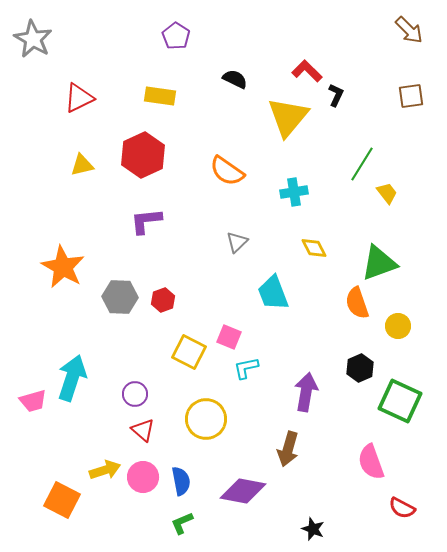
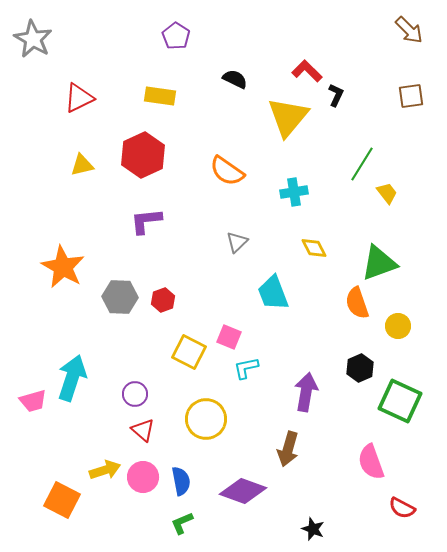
purple diamond at (243, 491): rotated 9 degrees clockwise
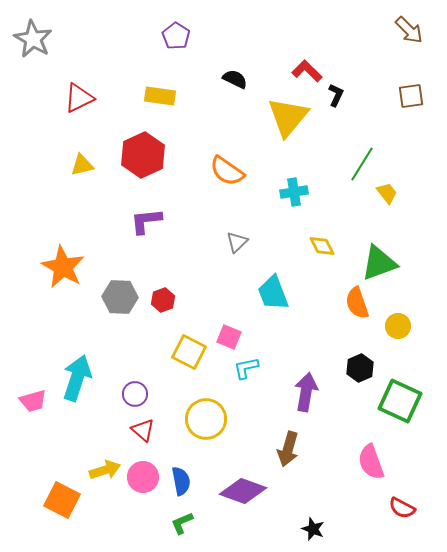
yellow diamond at (314, 248): moved 8 px right, 2 px up
cyan arrow at (72, 378): moved 5 px right
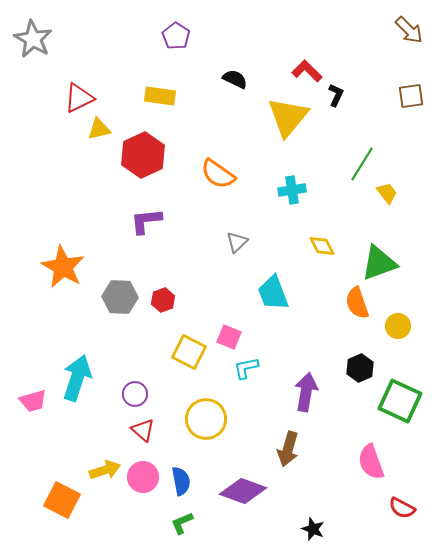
yellow triangle at (82, 165): moved 17 px right, 36 px up
orange semicircle at (227, 171): moved 9 px left, 3 px down
cyan cross at (294, 192): moved 2 px left, 2 px up
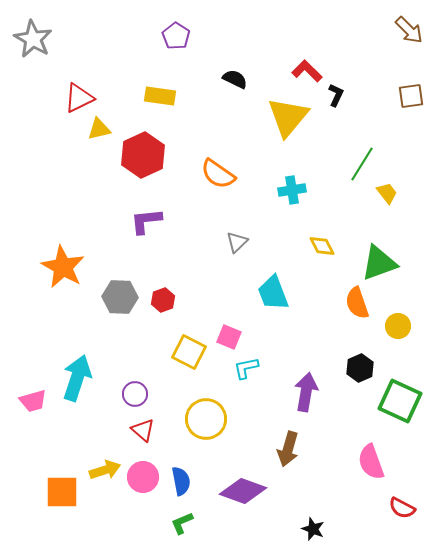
orange square at (62, 500): moved 8 px up; rotated 27 degrees counterclockwise
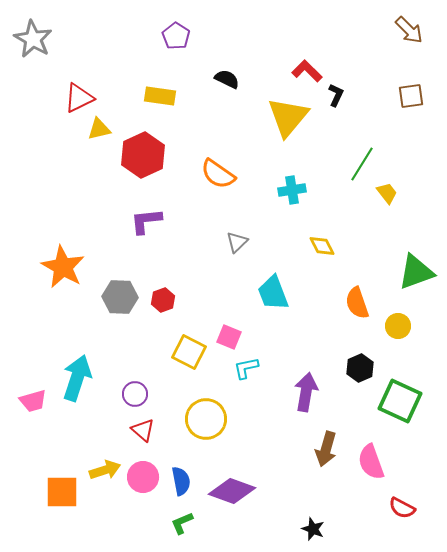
black semicircle at (235, 79): moved 8 px left
green triangle at (379, 263): moved 37 px right, 9 px down
brown arrow at (288, 449): moved 38 px right
purple diamond at (243, 491): moved 11 px left
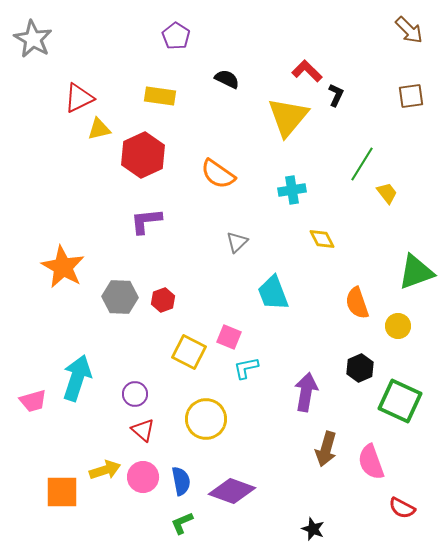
yellow diamond at (322, 246): moved 7 px up
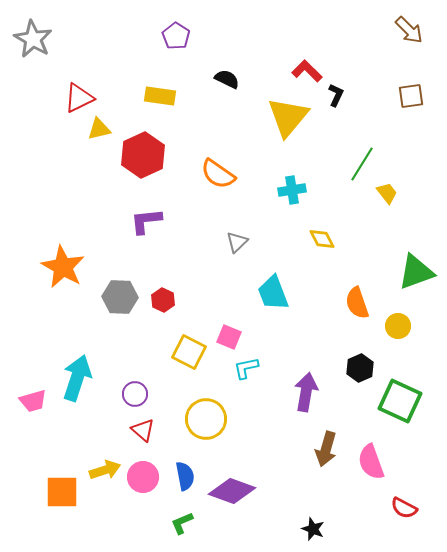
red hexagon at (163, 300): rotated 15 degrees counterclockwise
blue semicircle at (181, 481): moved 4 px right, 5 px up
red semicircle at (402, 508): moved 2 px right
